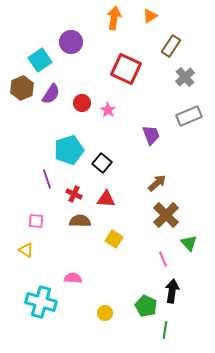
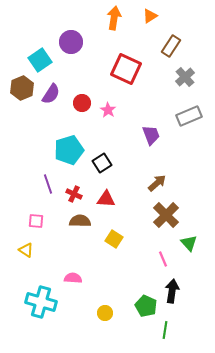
black square: rotated 18 degrees clockwise
purple line: moved 1 px right, 5 px down
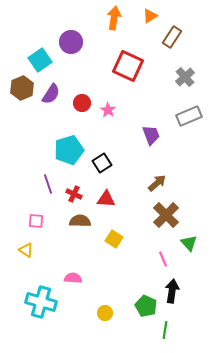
brown rectangle: moved 1 px right, 9 px up
red square: moved 2 px right, 3 px up
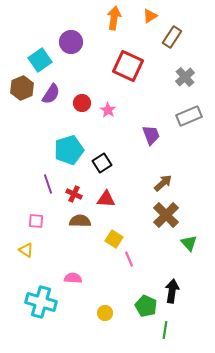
brown arrow: moved 6 px right
pink line: moved 34 px left
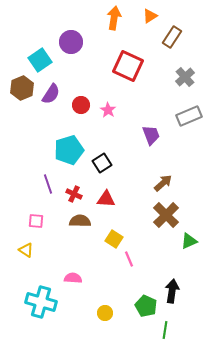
red circle: moved 1 px left, 2 px down
green triangle: moved 2 px up; rotated 48 degrees clockwise
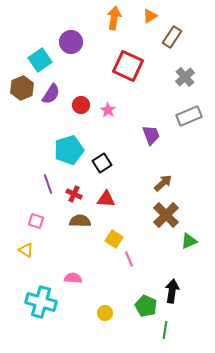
pink square: rotated 14 degrees clockwise
